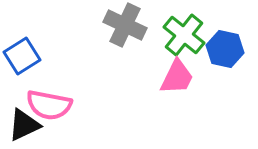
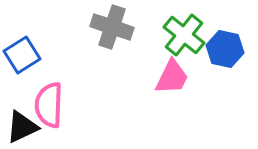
gray cross: moved 13 px left, 2 px down; rotated 6 degrees counterclockwise
blue square: moved 1 px up
pink trapezoid: moved 5 px left
pink semicircle: rotated 81 degrees clockwise
black triangle: moved 2 px left, 2 px down
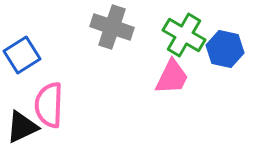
green cross: rotated 9 degrees counterclockwise
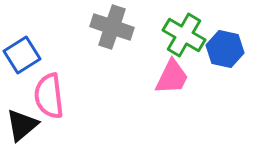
pink semicircle: moved 9 px up; rotated 9 degrees counterclockwise
black triangle: moved 2 px up; rotated 15 degrees counterclockwise
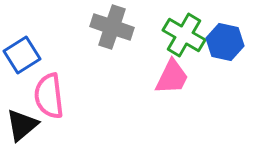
blue hexagon: moved 7 px up
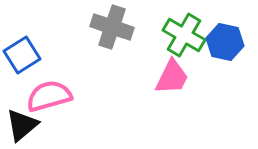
pink semicircle: rotated 81 degrees clockwise
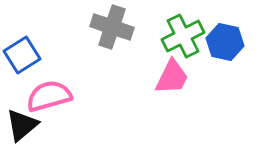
green cross: moved 1 px left, 1 px down; rotated 33 degrees clockwise
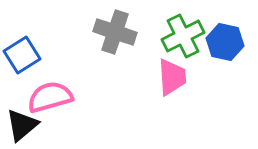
gray cross: moved 3 px right, 5 px down
pink trapezoid: rotated 30 degrees counterclockwise
pink semicircle: moved 1 px right, 1 px down
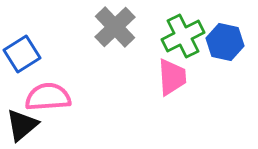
gray cross: moved 5 px up; rotated 27 degrees clockwise
blue square: moved 1 px up
pink semicircle: moved 2 px left; rotated 12 degrees clockwise
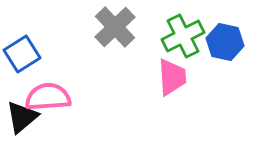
black triangle: moved 8 px up
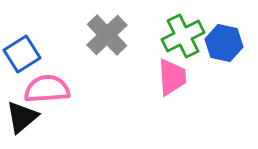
gray cross: moved 8 px left, 8 px down
blue hexagon: moved 1 px left, 1 px down
pink semicircle: moved 1 px left, 8 px up
